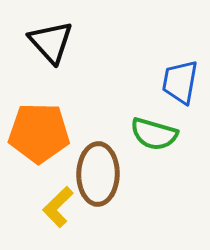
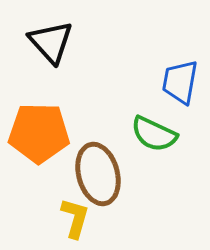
green semicircle: rotated 9 degrees clockwise
brown ellipse: rotated 16 degrees counterclockwise
yellow L-shape: moved 17 px right, 11 px down; rotated 150 degrees clockwise
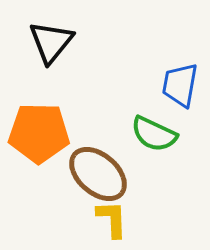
black triangle: rotated 21 degrees clockwise
blue trapezoid: moved 3 px down
brown ellipse: rotated 34 degrees counterclockwise
yellow L-shape: moved 37 px right, 1 px down; rotated 18 degrees counterclockwise
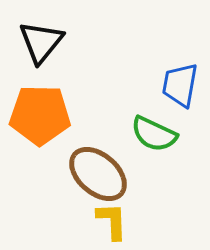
black triangle: moved 10 px left
orange pentagon: moved 1 px right, 18 px up
yellow L-shape: moved 2 px down
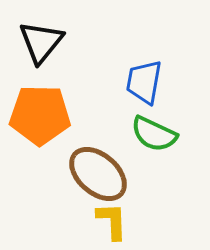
blue trapezoid: moved 36 px left, 3 px up
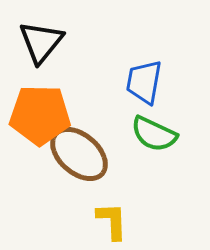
brown ellipse: moved 19 px left, 20 px up
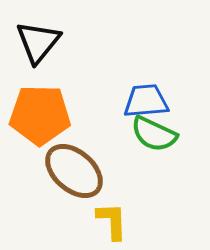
black triangle: moved 3 px left
blue trapezoid: moved 2 px right, 19 px down; rotated 75 degrees clockwise
brown ellipse: moved 5 px left, 17 px down
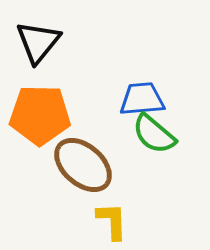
blue trapezoid: moved 4 px left, 2 px up
green semicircle: rotated 15 degrees clockwise
brown ellipse: moved 9 px right, 6 px up
